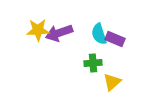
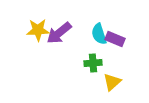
purple arrow: rotated 20 degrees counterclockwise
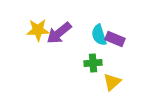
cyan semicircle: moved 1 px down
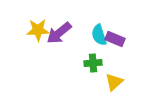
yellow triangle: moved 2 px right
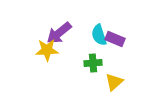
yellow star: moved 9 px right, 20 px down
